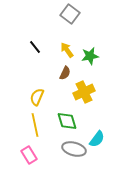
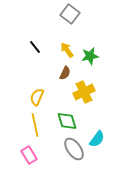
gray ellipse: rotated 40 degrees clockwise
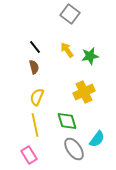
brown semicircle: moved 31 px left, 6 px up; rotated 40 degrees counterclockwise
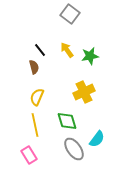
black line: moved 5 px right, 3 px down
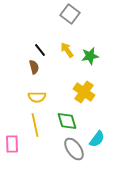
yellow cross: rotated 30 degrees counterclockwise
yellow semicircle: rotated 114 degrees counterclockwise
pink rectangle: moved 17 px left, 11 px up; rotated 30 degrees clockwise
